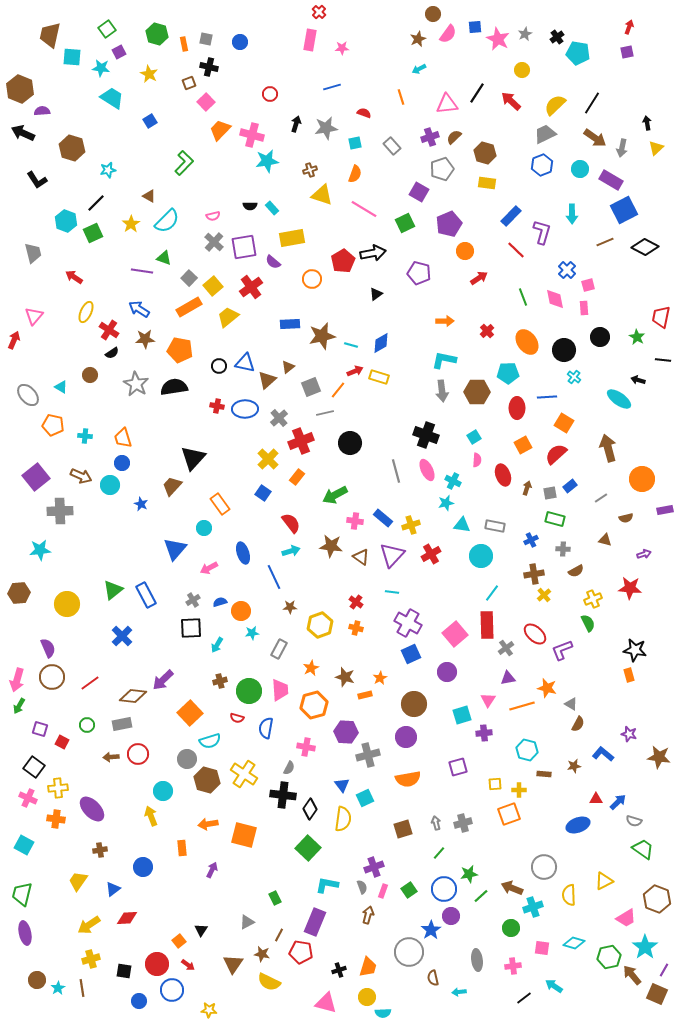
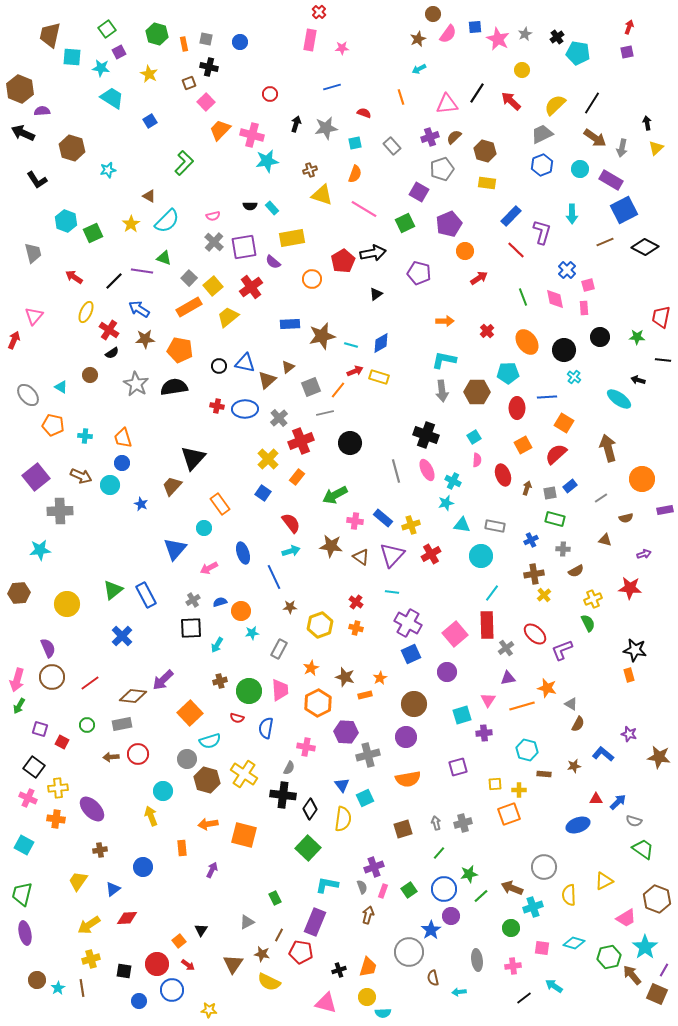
gray trapezoid at (545, 134): moved 3 px left
brown hexagon at (485, 153): moved 2 px up
black line at (96, 203): moved 18 px right, 78 px down
green star at (637, 337): rotated 28 degrees counterclockwise
orange hexagon at (314, 705): moved 4 px right, 2 px up; rotated 12 degrees counterclockwise
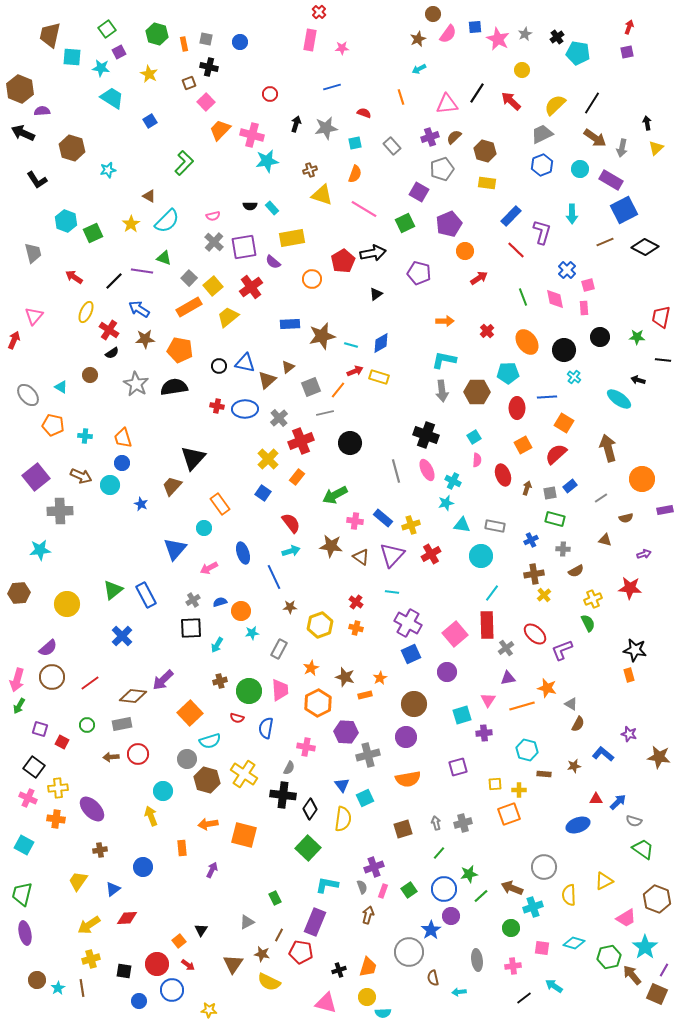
purple semicircle at (48, 648): rotated 72 degrees clockwise
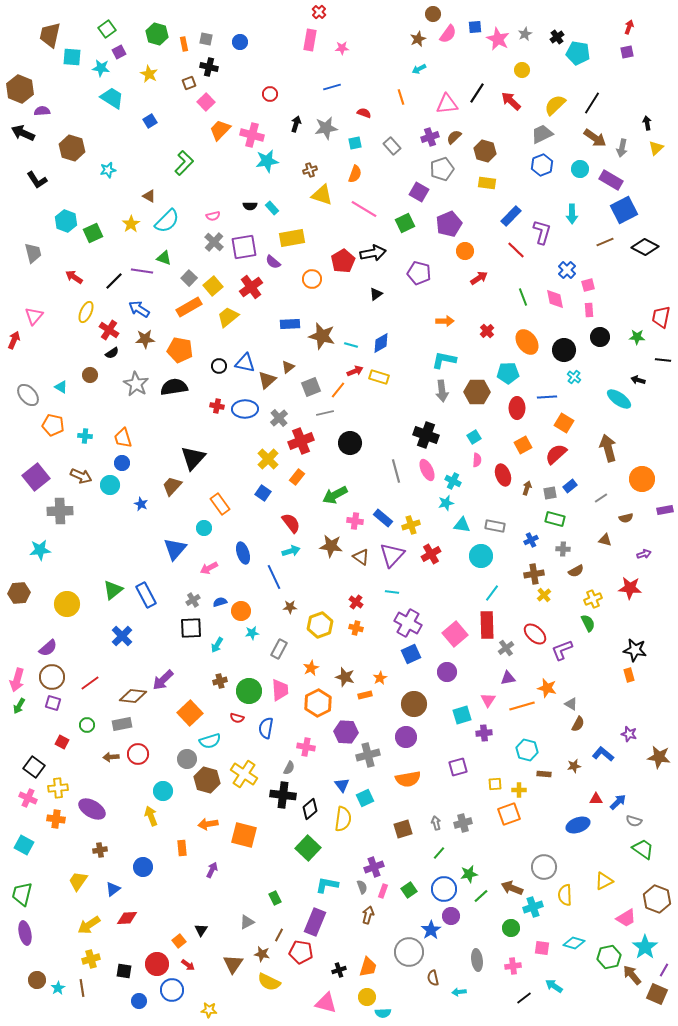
pink rectangle at (584, 308): moved 5 px right, 2 px down
brown star at (322, 336): rotated 28 degrees clockwise
purple square at (40, 729): moved 13 px right, 26 px up
purple ellipse at (92, 809): rotated 16 degrees counterclockwise
black diamond at (310, 809): rotated 15 degrees clockwise
yellow semicircle at (569, 895): moved 4 px left
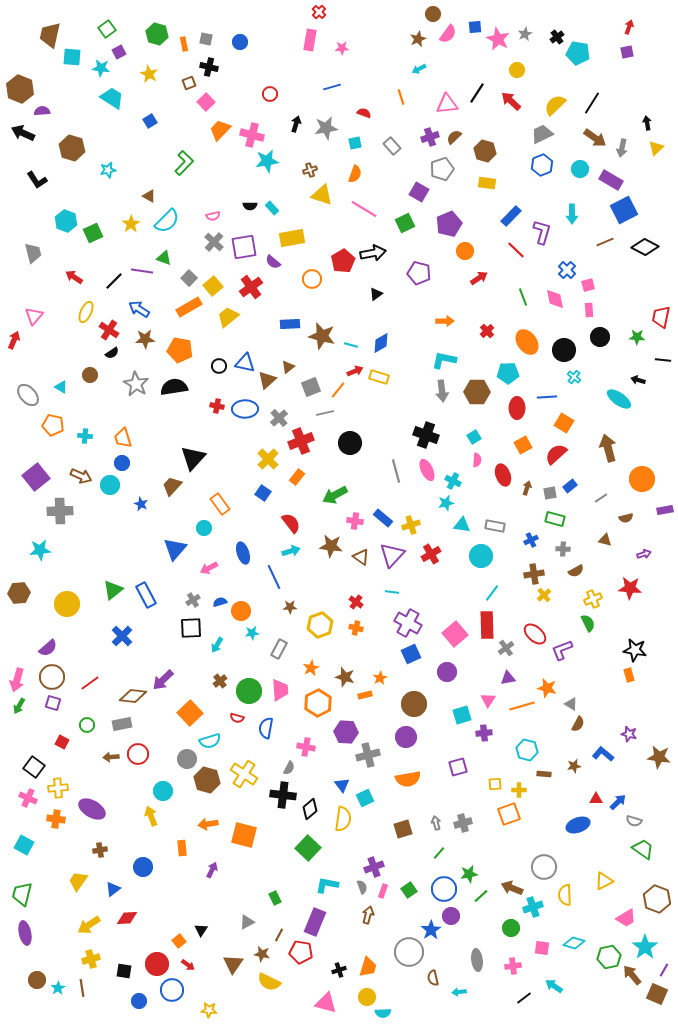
yellow circle at (522, 70): moved 5 px left
brown cross at (220, 681): rotated 24 degrees counterclockwise
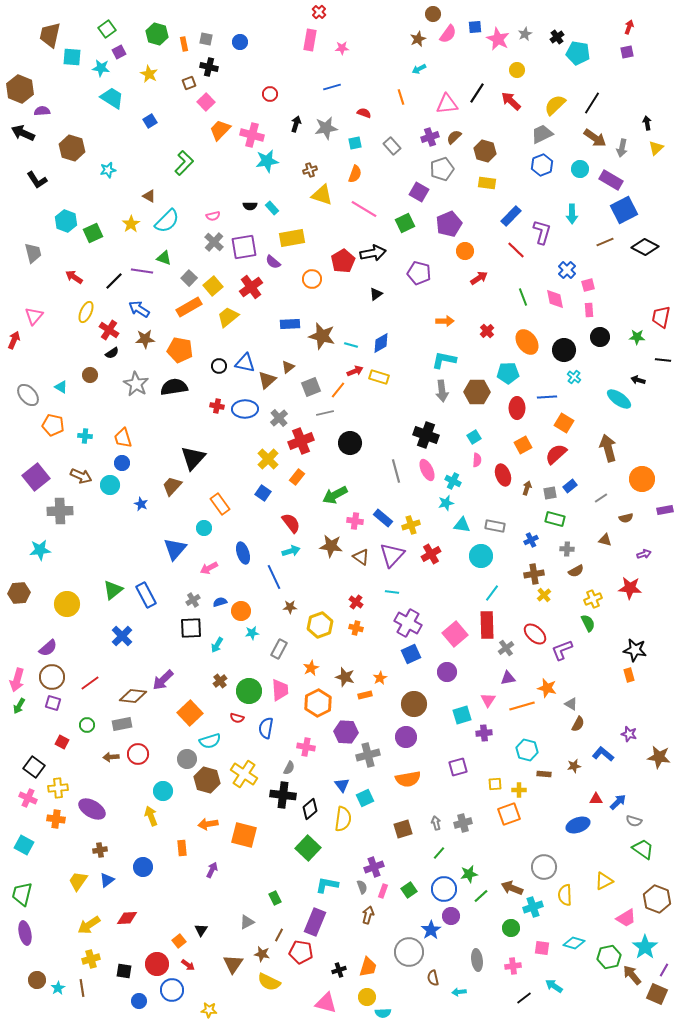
gray cross at (563, 549): moved 4 px right
blue triangle at (113, 889): moved 6 px left, 9 px up
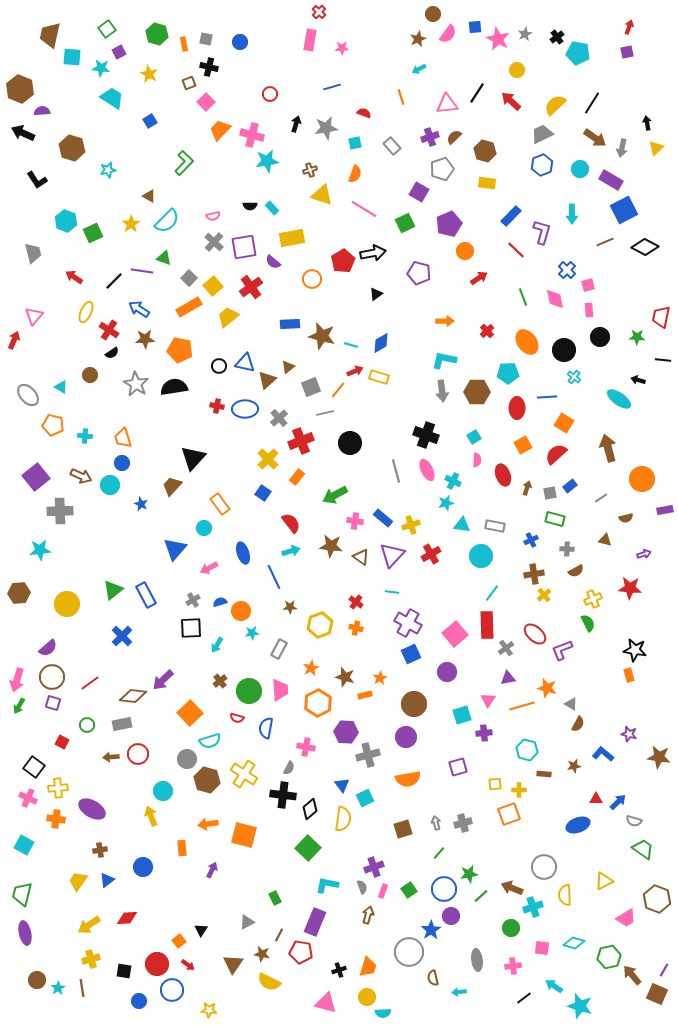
cyan star at (645, 947): moved 65 px left, 59 px down; rotated 20 degrees counterclockwise
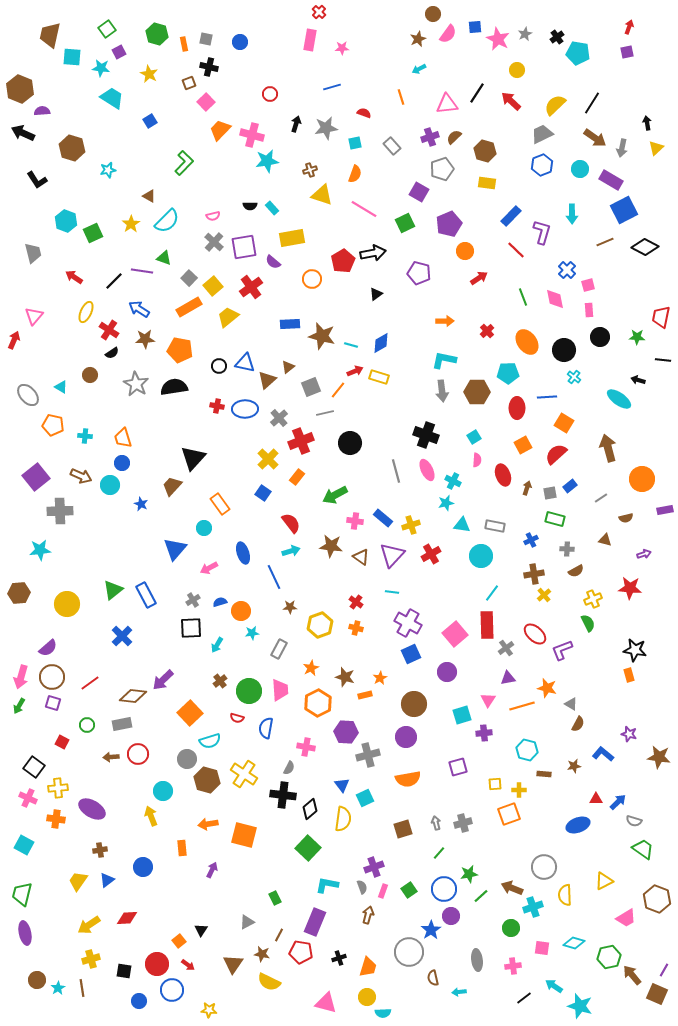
pink arrow at (17, 680): moved 4 px right, 3 px up
black cross at (339, 970): moved 12 px up
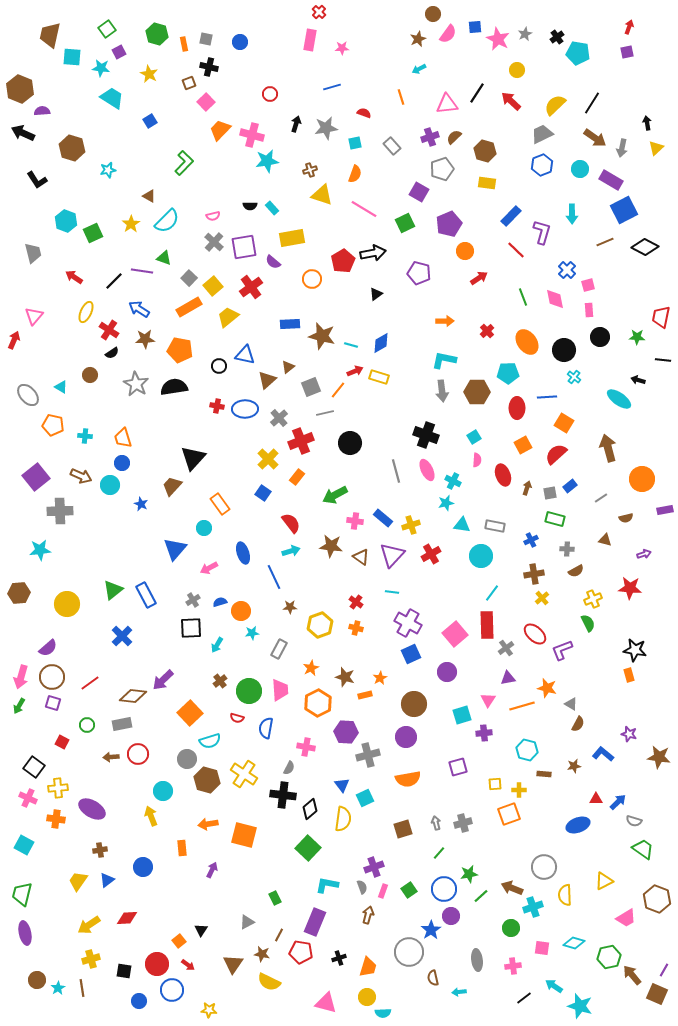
blue triangle at (245, 363): moved 8 px up
yellow cross at (544, 595): moved 2 px left, 3 px down
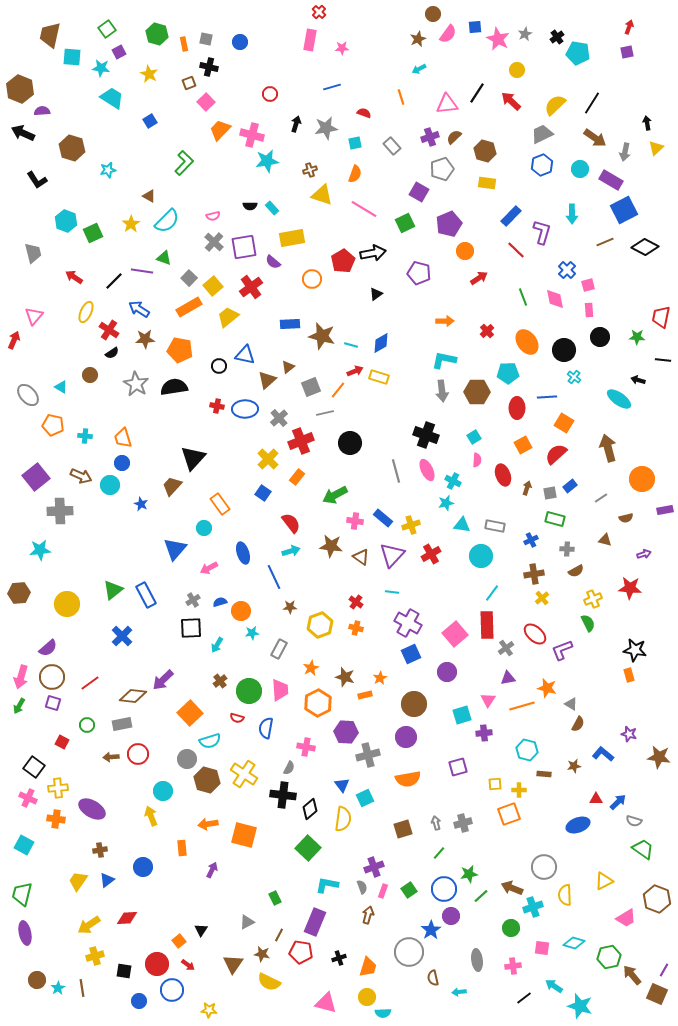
gray arrow at (622, 148): moved 3 px right, 4 px down
yellow cross at (91, 959): moved 4 px right, 3 px up
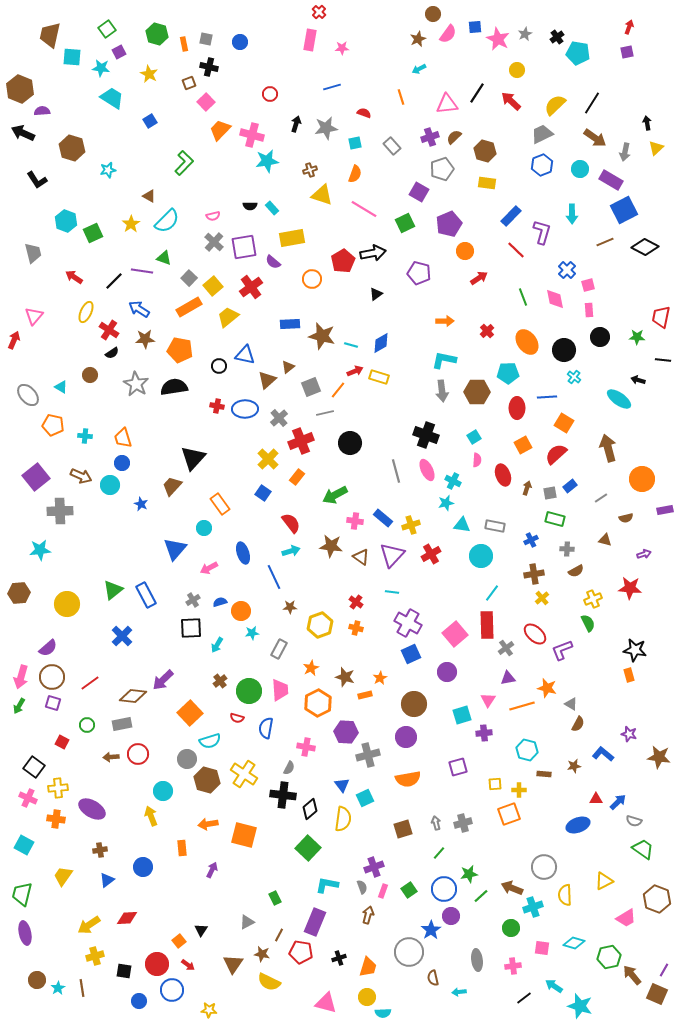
yellow trapezoid at (78, 881): moved 15 px left, 5 px up
